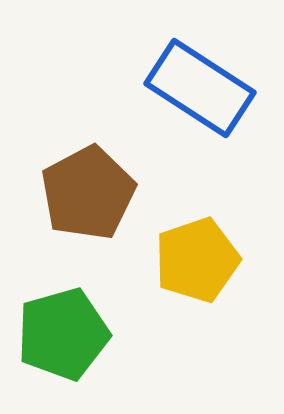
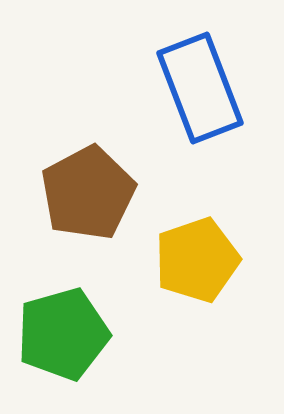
blue rectangle: rotated 36 degrees clockwise
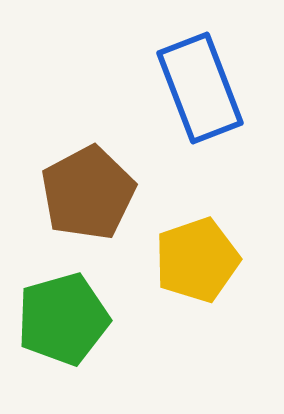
green pentagon: moved 15 px up
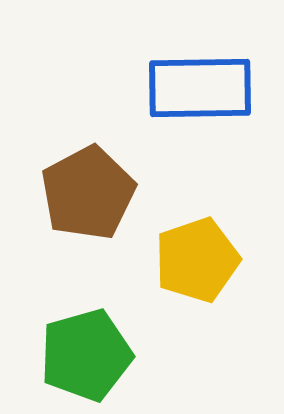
blue rectangle: rotated 70 degrees counterclockwise
green pentagon: moved 23 px right, 36 px down
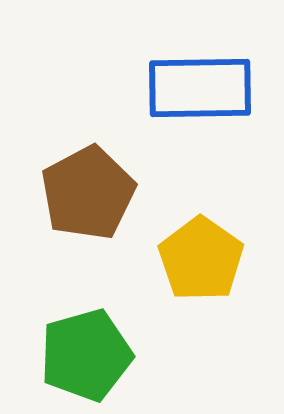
yellow pentagon: moved 4 px right, 1 px up; rotated 18 degrees counterclockwise
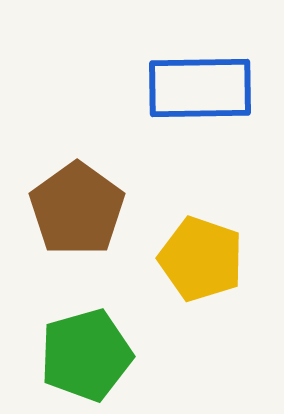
brown pentagon: moved 11 px left, 16 px down; rotated 8 degrees counterclockwise
yellow pentagon: rotated 16 degrees counterclockwise
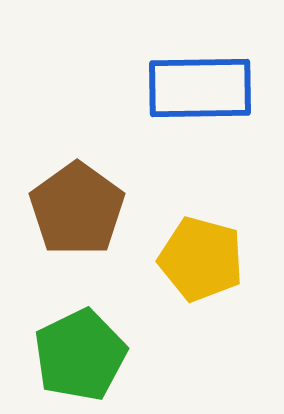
yellow pentagon: rotated 4 degrees counterclockwise
green pentagon: moved 6 px left; rotated 10 degrees counterclockwise
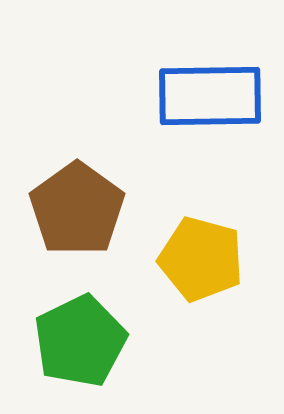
blue rectangle: moved 10 px right, 8 px down
green pentagon: moved 14 px up
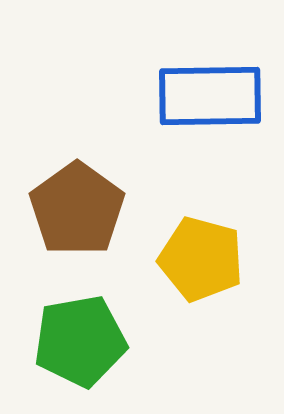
green pentagon: rotated 16 degrees clockwise
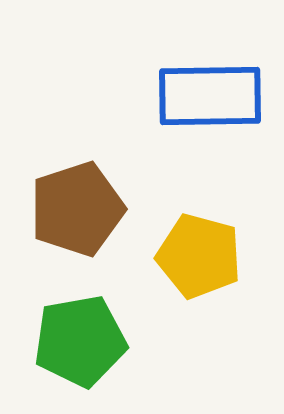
brown pentagon: rotated 18 degrees clockwise
yellow pentagon: moved 2 px left, 3 px up
